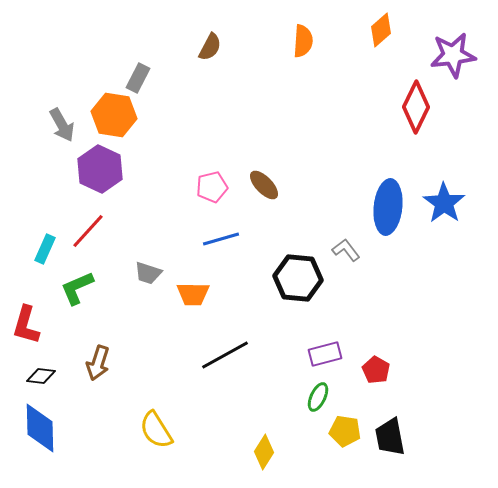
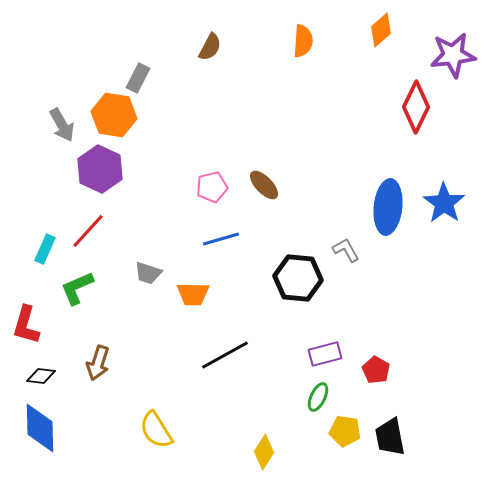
gray L-shape: rotated 8 degrees clockwise
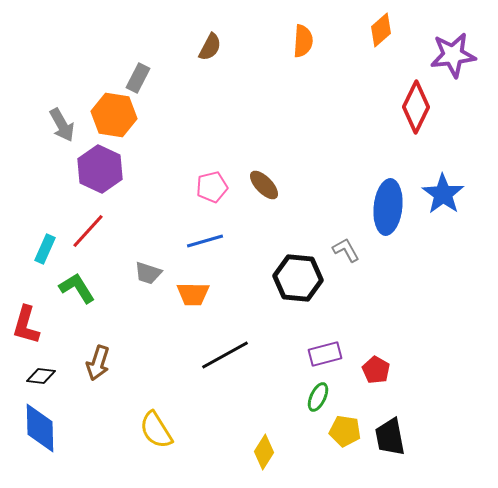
blue star: moved 1 px left, 9 px up
blue line: moved 16 px left, 2 px down
green L-shape: rotated 81 degrees clockwise
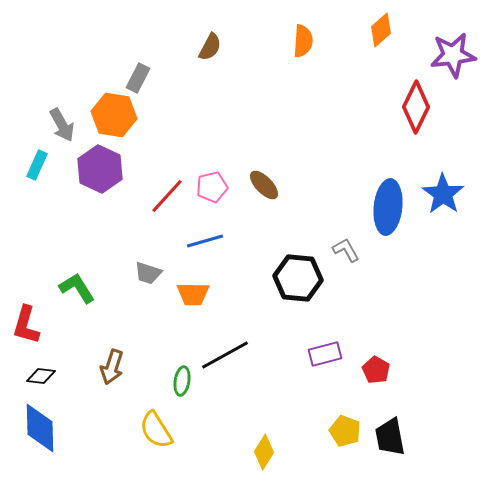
red line: moved 79 px right, 35 px up
cyan rectangle: moved 8 px left, 84 px up
brown arrow: moved 14 px right, 4 px down
green ellipse: moved 136 px left, 16 px up; rotated 16 degrees counterclockwise
yellow pentagon: rotated 12 degrees clockwise
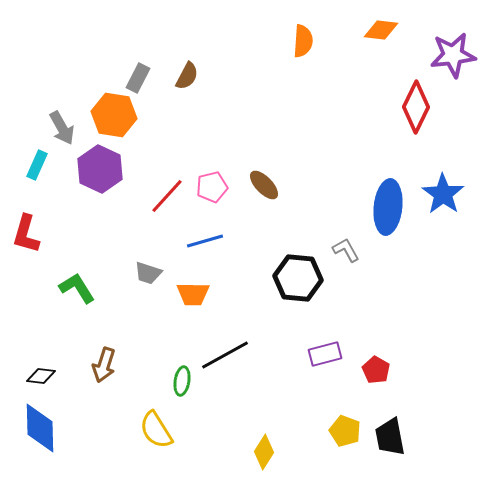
orange diamond: rotated 48 degrees clockwise
brown semicircle: moved 23 px left, 29 px down
gray arrow: moved 3 px down
red L-shape: moved 91 px up
brown arrow: moved 8 px left, 2 px up
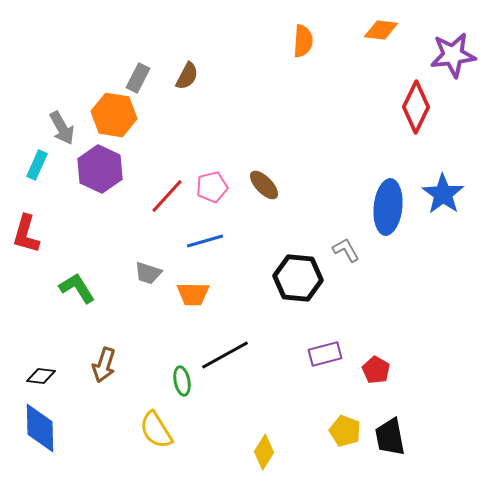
green ellipse: rotated 20 degrees counterclockwise
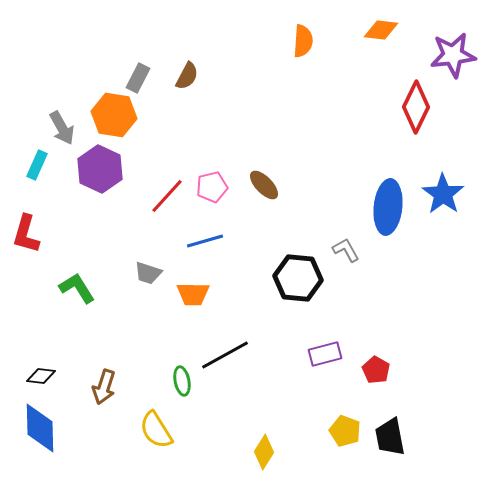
brown arrow: moved 22 px down
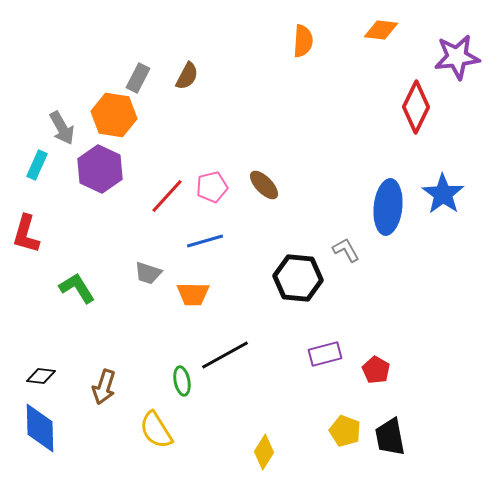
purple star: moved 4 px right, 2 px down
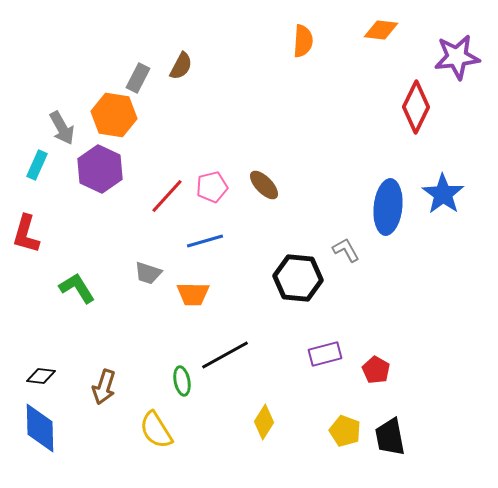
brown semicircle: moved 6 px left, 10 px up
yellow diamond: moved 30 px up
